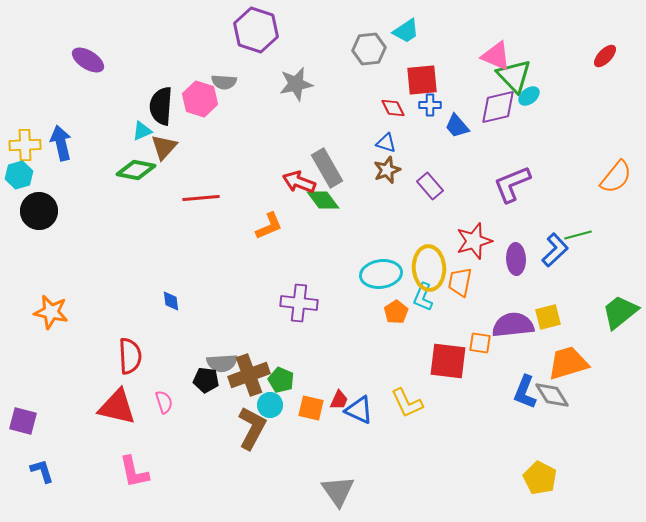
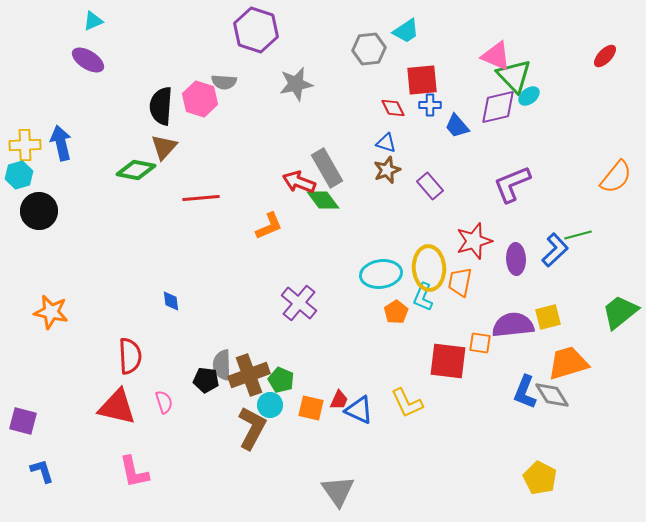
cyan triangle at (142, 131): moved 49 px left, 110 px up
purple cross at (299, 303): rotated 33 degrees clockwise
gray semicircle at (222, 363): moved 2 px down; rotated 92 degrees clockwise
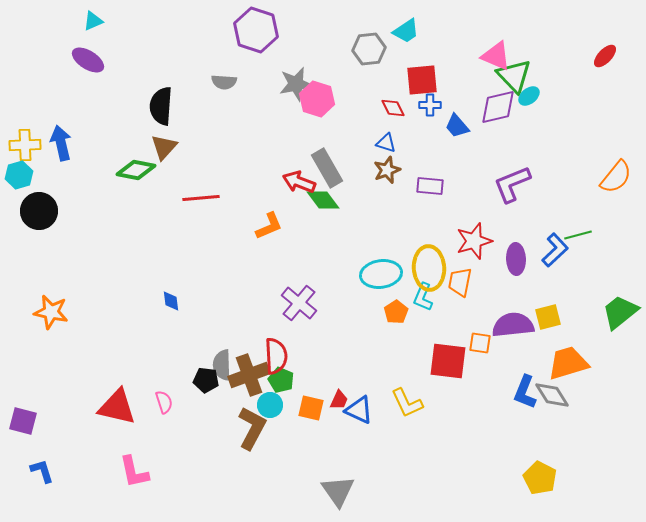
pink hexagon at (200, 99): moved 117 px right
purple rectangle at (430, 186): rotated 44 degrees counterclockwise
red semicircle at (130, 356): moved 146 px right
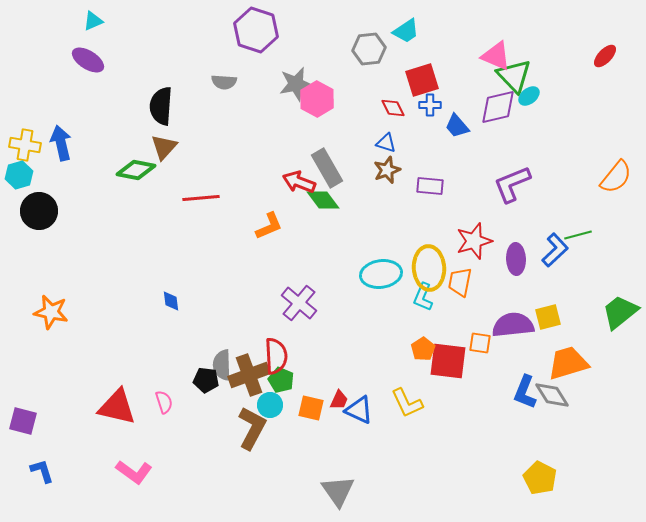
red square at (422, 80): rotated 12 degrees counterclockwise
pink hexagon at (317, 99): rotated 12 degrees clockwise
yellow cross at (25, 145): rotated 12 degrees clockwise
orange pentagon at (396, 312): moved 27 px right, 37 px down
pink L-shape at (134, 472): rotated 42 degrees counterclockwise
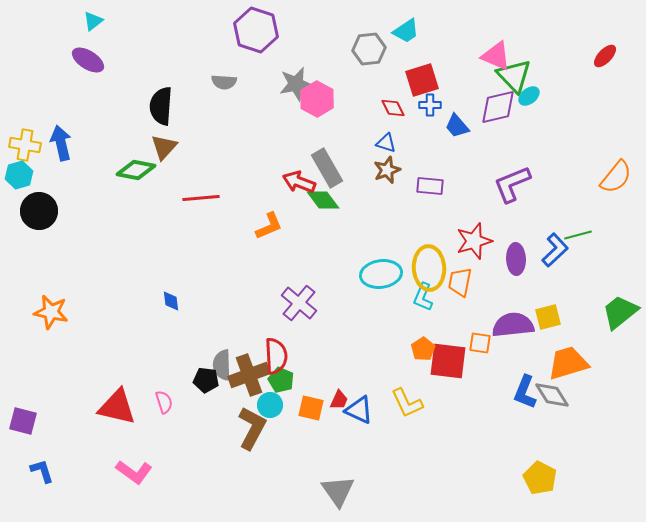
cyan triangle at (93, 21): rotated 15 degrees counterclockwise
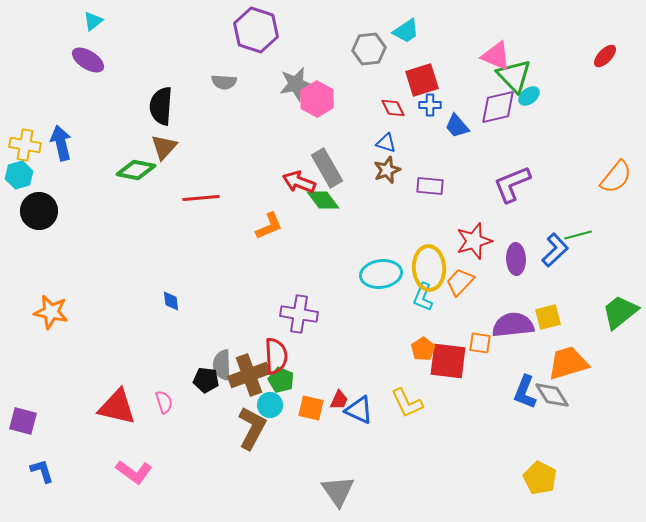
orange trapezoid at (460, 282): rotated 32 degrees clockwise
purple cross at (299, 303): moved 11 px down; rotated 30 degrees counterclockwise
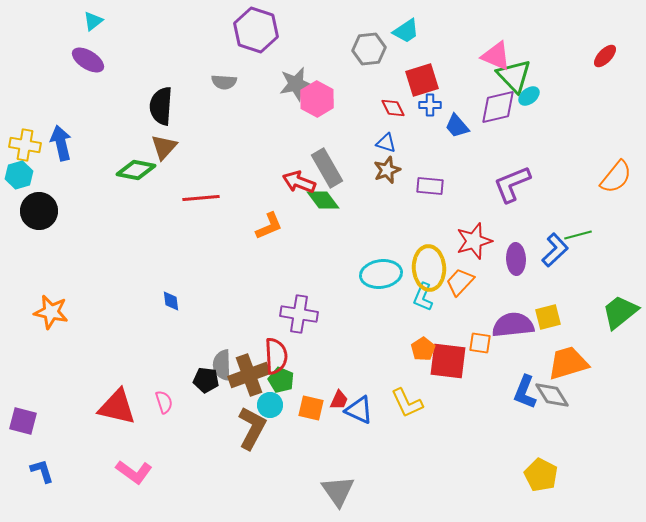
yellow pentagon at (540, 478): moved 1 px right, 3 px up
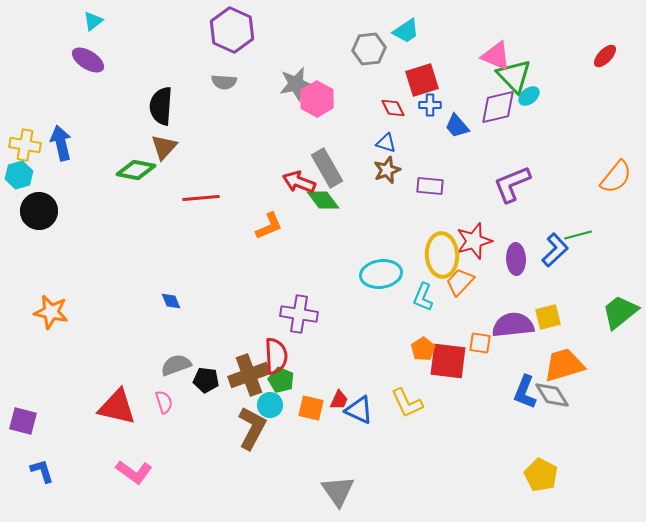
purple hexagon at (256, 30): moved 24 px left; rotated 6 degrees clockwise
yellow ellipse at (429, 268): moved 13 px right, 13 px up
blue diamond at (171, 301): rotated 15 degrees counterclockwise
orange trapezoid at (568, 363): moved 4 px left, 2 px down
gray semicircle at (222, 365): moved 46 px left; rotated 72 degrees clockwise
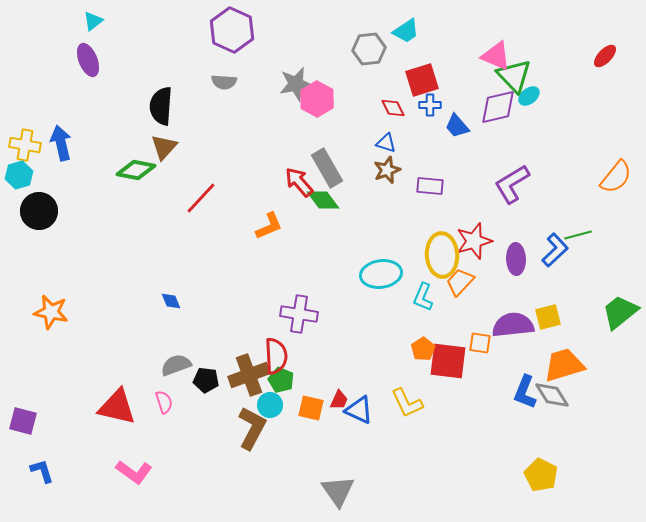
purple ellipse at (88, 60): rotated 36 degrees clockwise
red arrow at (299, 182): rotated 28 degrees clockwise
purple L-shape at (512, 184): rotated 9 degrees counterclockwise
red line at (201, 198): rotated 42 degrees counterclockwise
